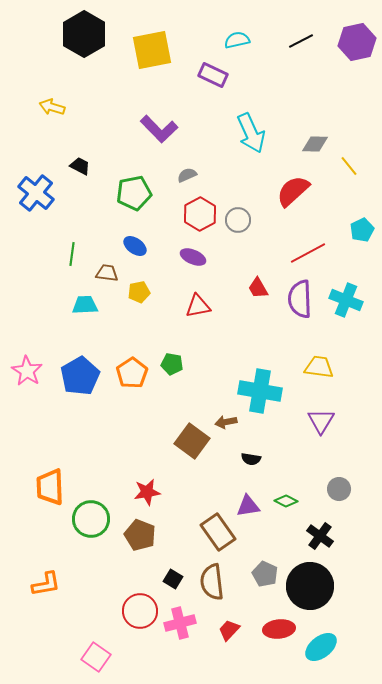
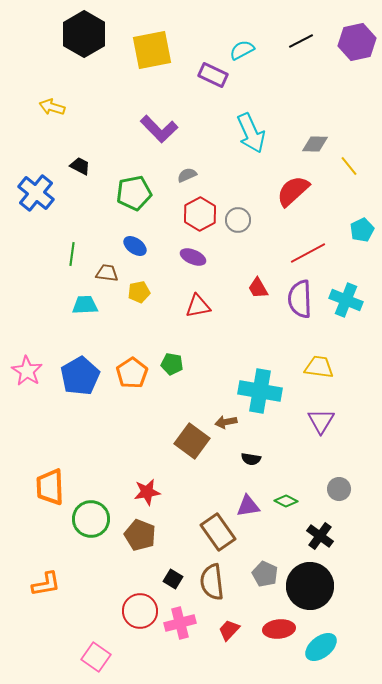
cyan semicircle at (237, 40): moved 5 px right, 10 px down; rotated 15 degrees counterclockwise
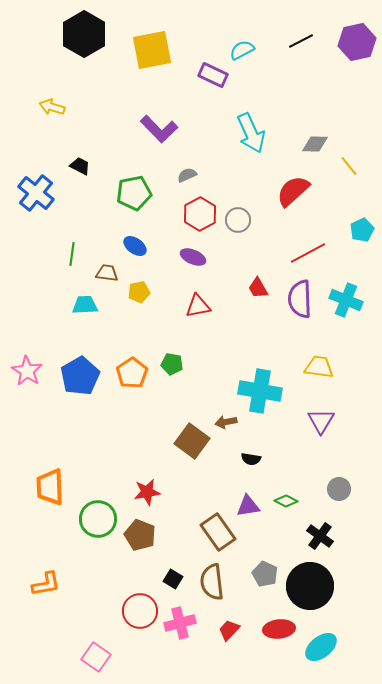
green circle at (91, 519): moved 7 px right
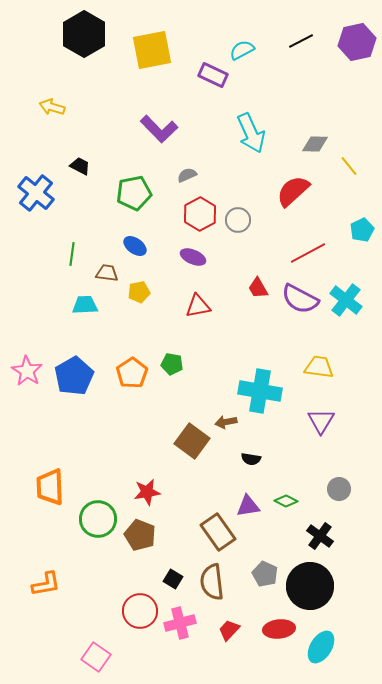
purple semicircle at (300, 299): rotated 60 degrees counterclockwise
cyan cross at (346, 300): rotated 16 degrees clockwise
blue pentagon at (80, 376): moved 6 px left
cyan ellipse at (321, 647): rotated 20 degrees counterclockwise
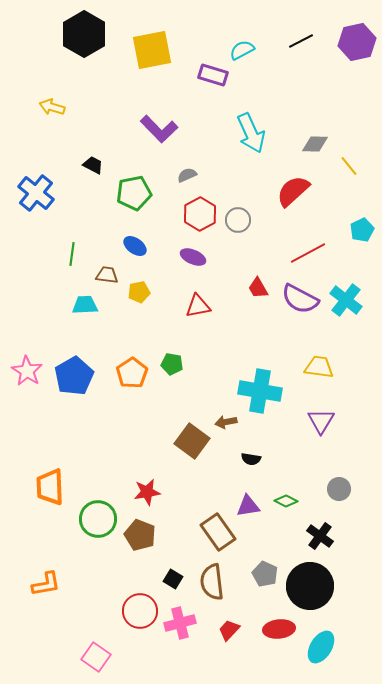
purple rectangle at (213, 75): rotated 8 degrees counterclockwise
black trapezoid at (80, 166): moved 13 px right, 1 px up
brown trapezoid at (107, 273): moved 2 px down
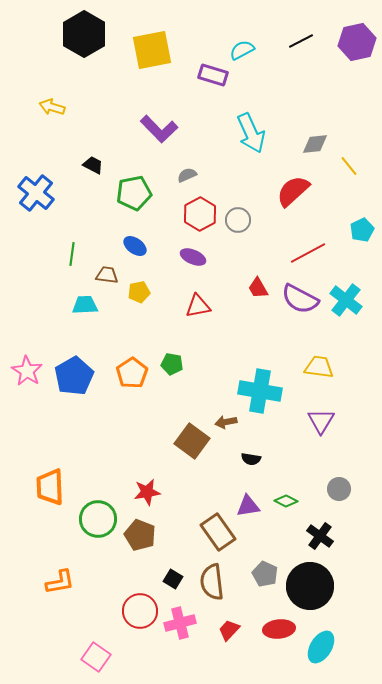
gray diamond at (315, 144): rotated 8 degrees counterclockwise
orange L-shape at (46, 584): moved 14 px right, 2 px up
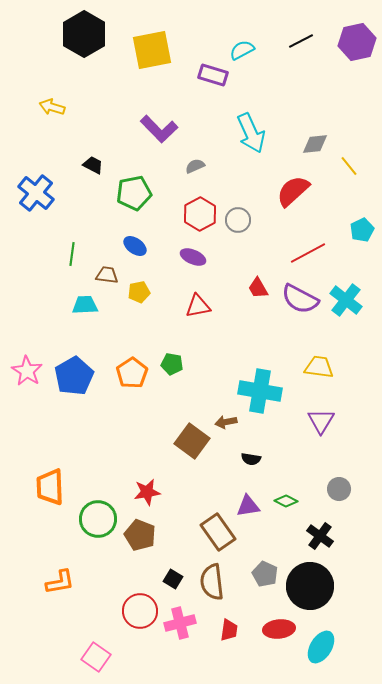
gray semicircle at (187, 175): moved 8 px right, 9 px up
red trapezoid at (229, 630): rotated 145 degrees clockwise
